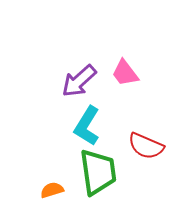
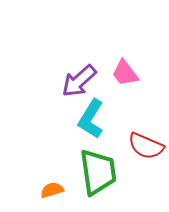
cyan L-shape: moved 4 px right, 7 px up
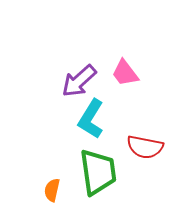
red semicircle: moved 1 px left, 1 px down; rotated 12 degrees counterclockwise
orange semicircle: rotated 60 degrees counterclockwise
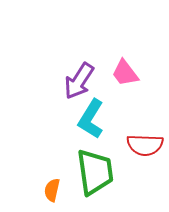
purple arrow: rotated 15 degrees counterclockwise
red semicircle: moved 2 px up; rotated 9 degrees counterclockwise
green trapezoid: moved 3 px left
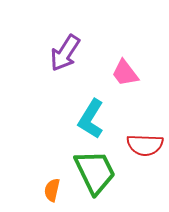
purple arrow: moved 14 px left, 28 px up
green trapezoid: rotated 18 degrees counterclockwise
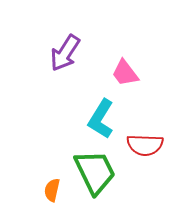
cyan L-shape: moved 10 px right
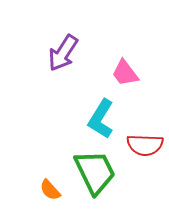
purple arrow: moved 2 px left
orange semicircle: moved 2 px left; rotated 55 degrees counterclockwise
